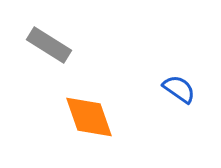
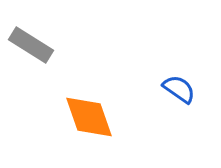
gray rectangle: moved 18 px left
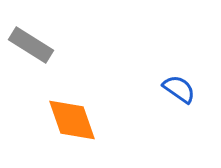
orange diamond: moved 17 px left, 3 px down
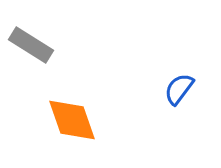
blue semicircle: rotated 88 degrees counterclockwise
